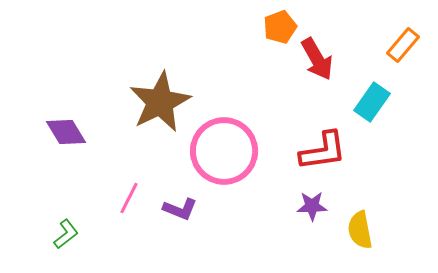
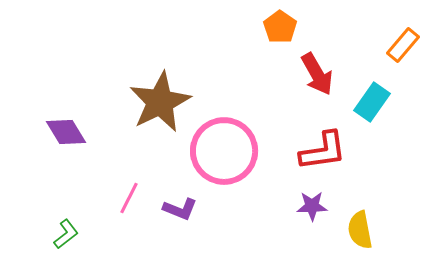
orange pentagon: rotated 16 degrees counterclockwise
red arrow: moved 15 px down
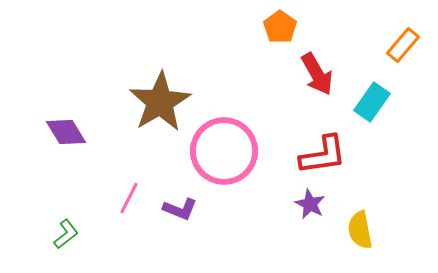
brown star: rotated 4 degrees counterclockwise
red L-shape: moved 4 px down
purple star: moved 2 px left, 2 px up; rotated 28 degrees clockwise
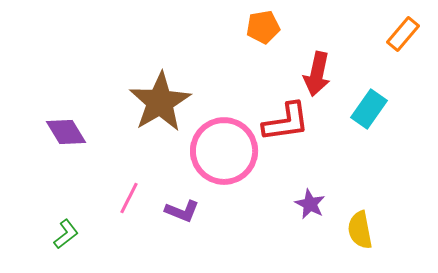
orange pentagon: moved 17 px left; rotated 28 degrees clockwise
orange rectangle: moved 11 px up
red arrow: rotated 42 degrees clockwise
cyan rectangle: moved 3 px left, 7 px down
red L-shape: moved 37 px left, 33 px up
purple L-shape: moved 2 px right, 2 px down
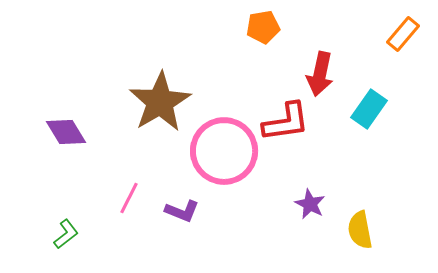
red arrow: moved 3 px right
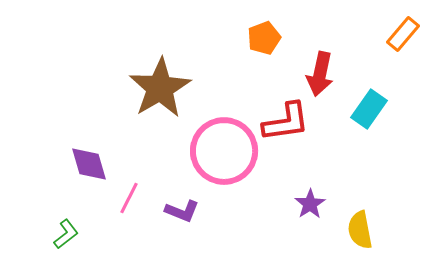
orange pentagon: moved 1 px right, 11 px down; rotated 12 degrees counterclockwise
brown star: moved 14 px up
purple diamond: moved 23 px right, 32 px down; rotated 15 degrees clockwise
purple star: rotated 12 degrees clockwise
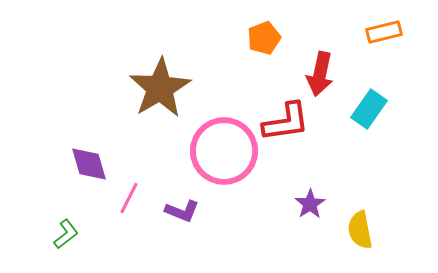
orange rectangle: moved 19 px left, 2 px up; rotated 36 degrees clockwise
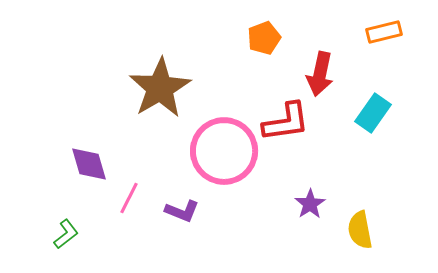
cyan rectangle: moved 4 px right, 4 px down
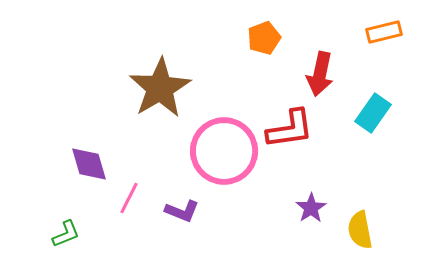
red L-shape: moved 4 px right, 7 px down
purple star: moved 1 px right, 4 px down
green L-shape: rotated 16 degrees clockwise
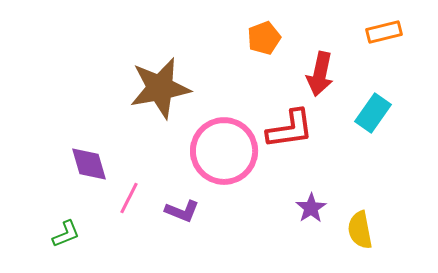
brown star: rotated 20 degrees clockwise
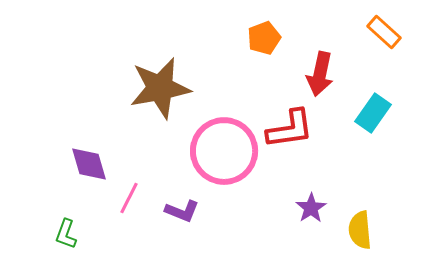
orange rectangle: rotated 56 degrees clockwise
yellow semicircle: rotated 6 degrees clockwise
green L-shape: rotated 132 degrees clockwise
